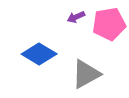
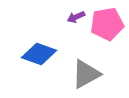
pink pentagon: moved 2 px left
blue diamond: rotated 12 degrees counterclockwise
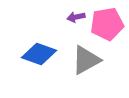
purple arrow: rotated 12 degrees clockwise
gray triangle: moved 14 px up
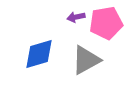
pink pentagon: moved 1 px left, 1 px up
blue diamond: rotated 36 degrees counterclockwise
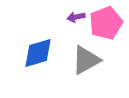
pink pentagon: rotated 12 degrees counterclockwise
blue diamond: moved 1 px left, 1 px up
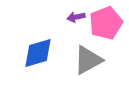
gray triangle: moved 2 px right
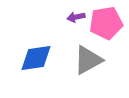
pink pentagon: rotated 12 degrees clockwise
blue diamond: moved 2 px left, 5 px down; rotated 8 degrees clockwise
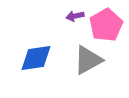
purple arrow: moved 1 px left, 1 px up
pink pentagon: moved 2 px down; rotated 20 degrees counterclockwise
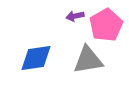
gray triangle: rotated 20 degrees clockwise
